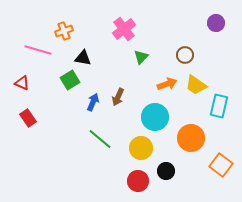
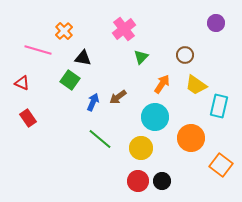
orange cross: rotated 24 degrees counterclockwise
green square: rotated 24 degrees counterclockwise
orange arrow: moved 5 px left; rotated 36 degrees counterclockwise
brown arrow: rotated 30 degrees clockwise
black circle: moved 4 px left, 10 px down
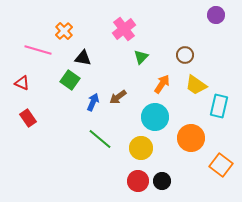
purple circle: moved 8 px up
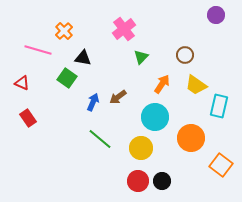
green square: moved 3 px left, 2 px up
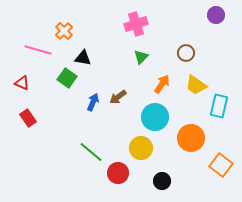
pink cross: moved 12 px right, 5 px up; rotated 20 degrees clockwise
brown circle: moved 1 px right, 2 px up
green line: moved 9 px left, 13 px down
red circle: moved 20 px left, 8 px up
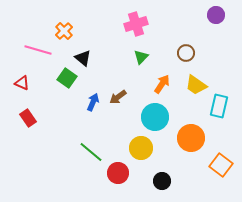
black triangle: rotated 30 degrees clockwise
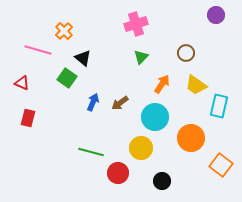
brown arrow: moved 2 px right, 6 px down
red rectangle: rotated 48 degrees clockwise
green line: rotated 25 degrees counterclockwise
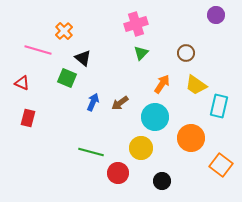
green triangle: moved 4 px up
green square: rotated 12 degrees counterclockwise
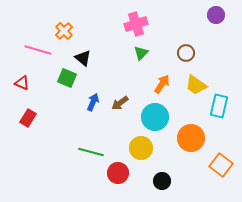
red rectangle: rotated 18 degrees clockwise
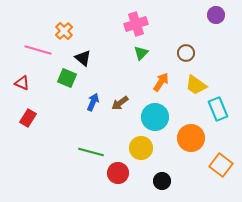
orange arrow: moved 1 px left, 2 px up
cyan rectangle: moved 1 px left, 3 px down; rotated 35 degrees counterclockwise
